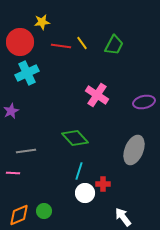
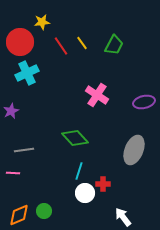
red line: rotated 48 degrees clockwise
gray line: moved 2 px left, 1 px up
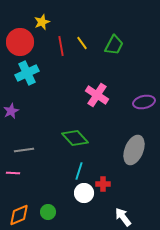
yellow star: rotated 14 degrees counterclockwise
red line: rotated 24 degrees clockwise
white circle: moved 1 px left
green circle: moved 4 px right, 1 px down
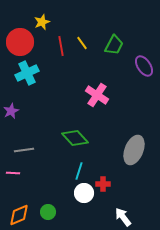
purple ellipse: moved 36 px up; rotated 70 degrees clockwise
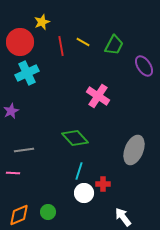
yellow line: moved 1 px right, 1 px up; rotated 24 degrees counterclockwise
pink cross: moved 1 px right, 1 px down
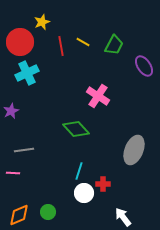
green diamond: moved 1 px right, 9 px up
